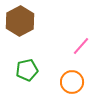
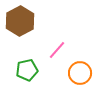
pink line: moved 24 px left, 4 px down
orange circle: moved 8 px right, 9 px up
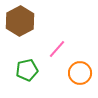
pink line: moved 1 px up
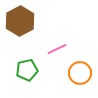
pink line: rotated 24 degrees clockwise
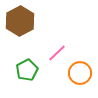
pink line: moved 4 px down; rotated 18 degrees counterclockwise
green pentagon: rotated 15 degrees counterclockwise
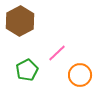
orange circle: moved 2 px down
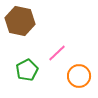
brown hexagon: rotated 20 degrees counterclockwise
orange circle: moved 1 px left, 1 px down
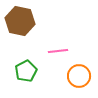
pink line: moved 1 px right, 2 px up; rotated 36 degrees clockwise
green pentagon: moved 1 px left, 1 px down
